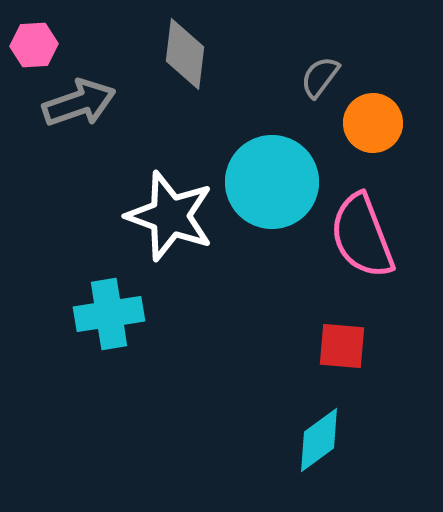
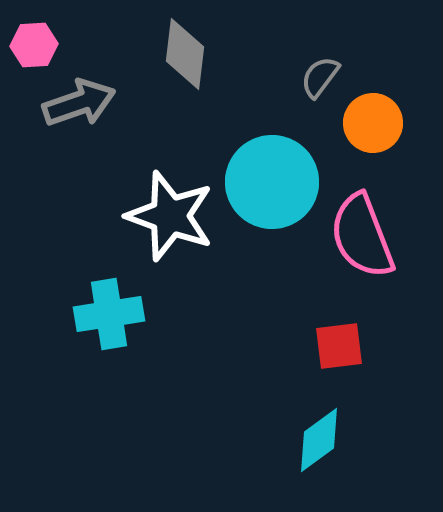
red square: moved 3 px left; rotated 12 degrees counterclockwise
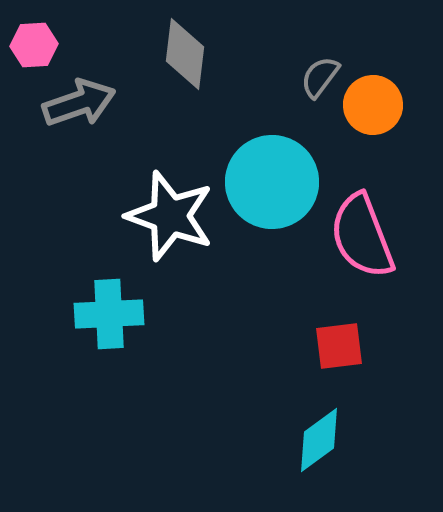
orange circle: moved 18 px up
cyan cross: rotated 6 degrees clockwise
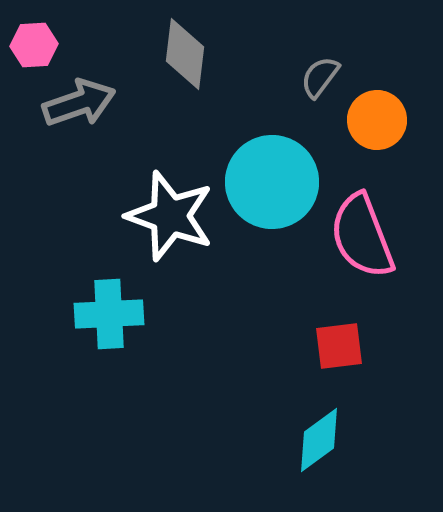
orange circle: moved 4 px right, 15 px down
